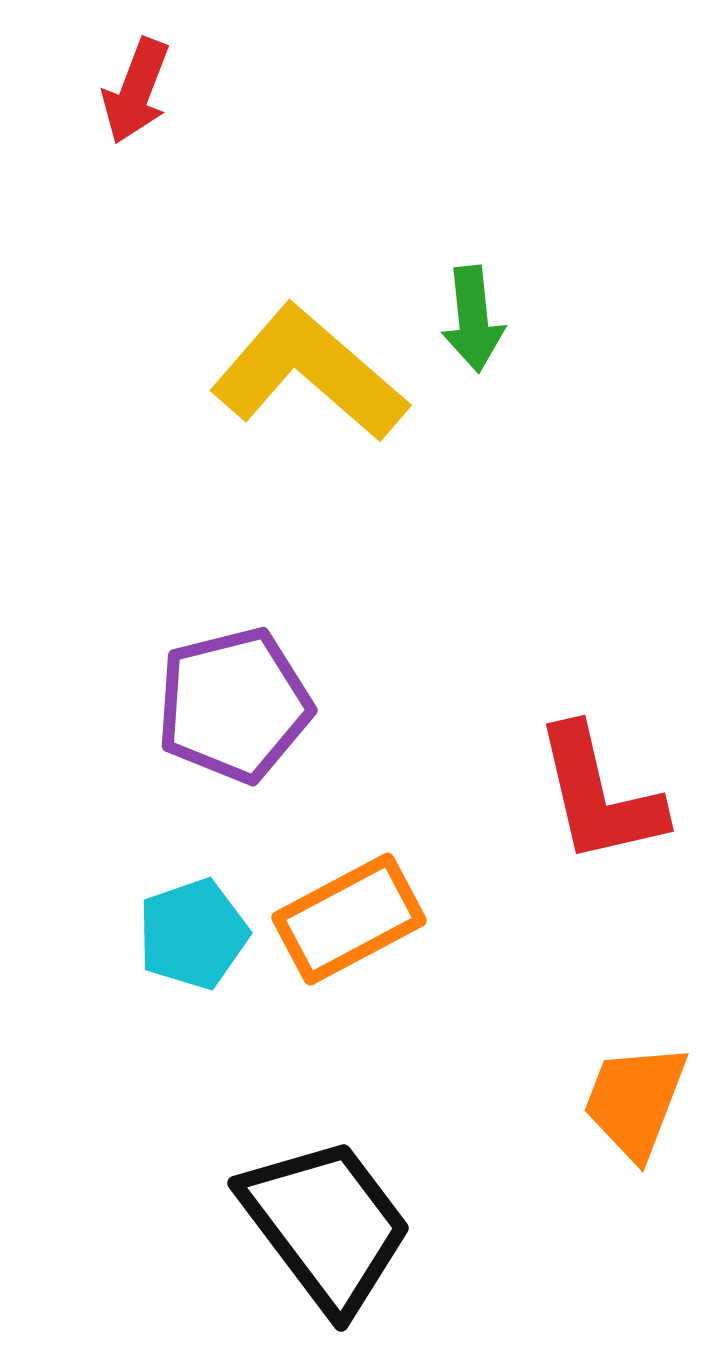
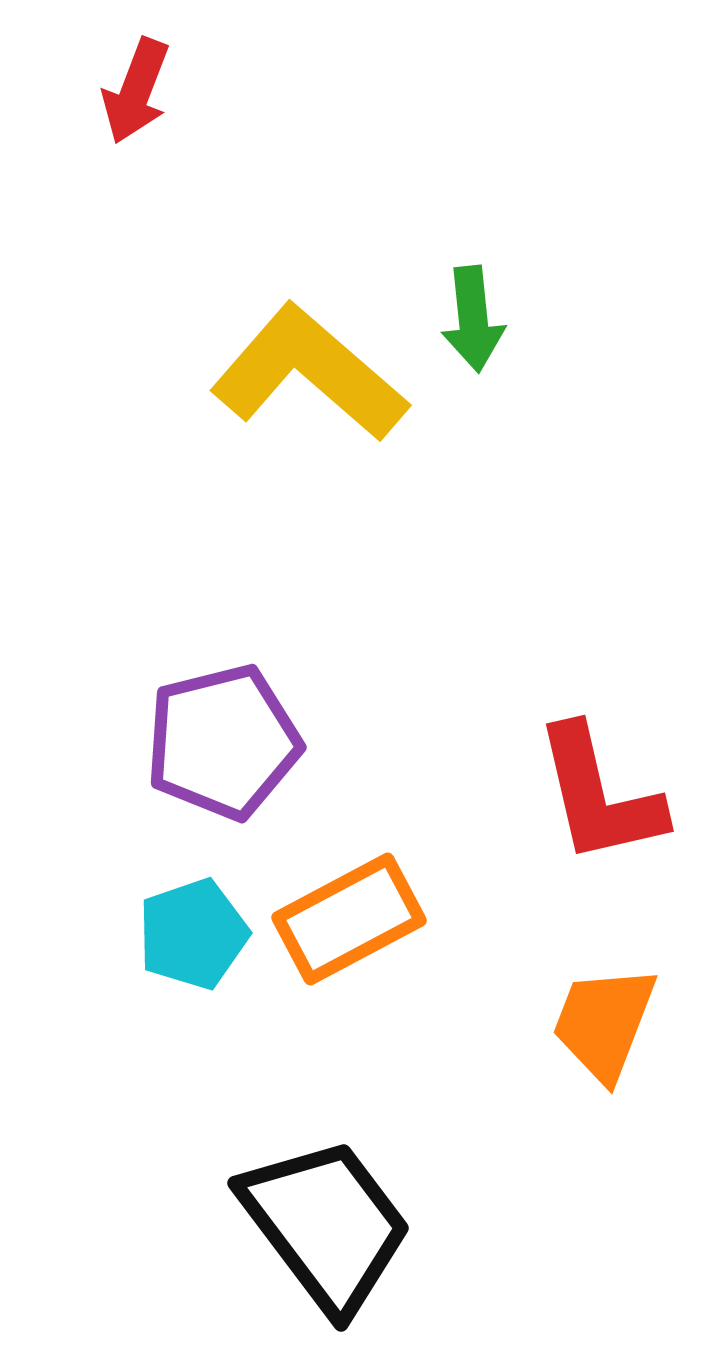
purple pentagon: moved 11 px left, 37 px down
orange trapezoid: moved 31 px left, 78 px up
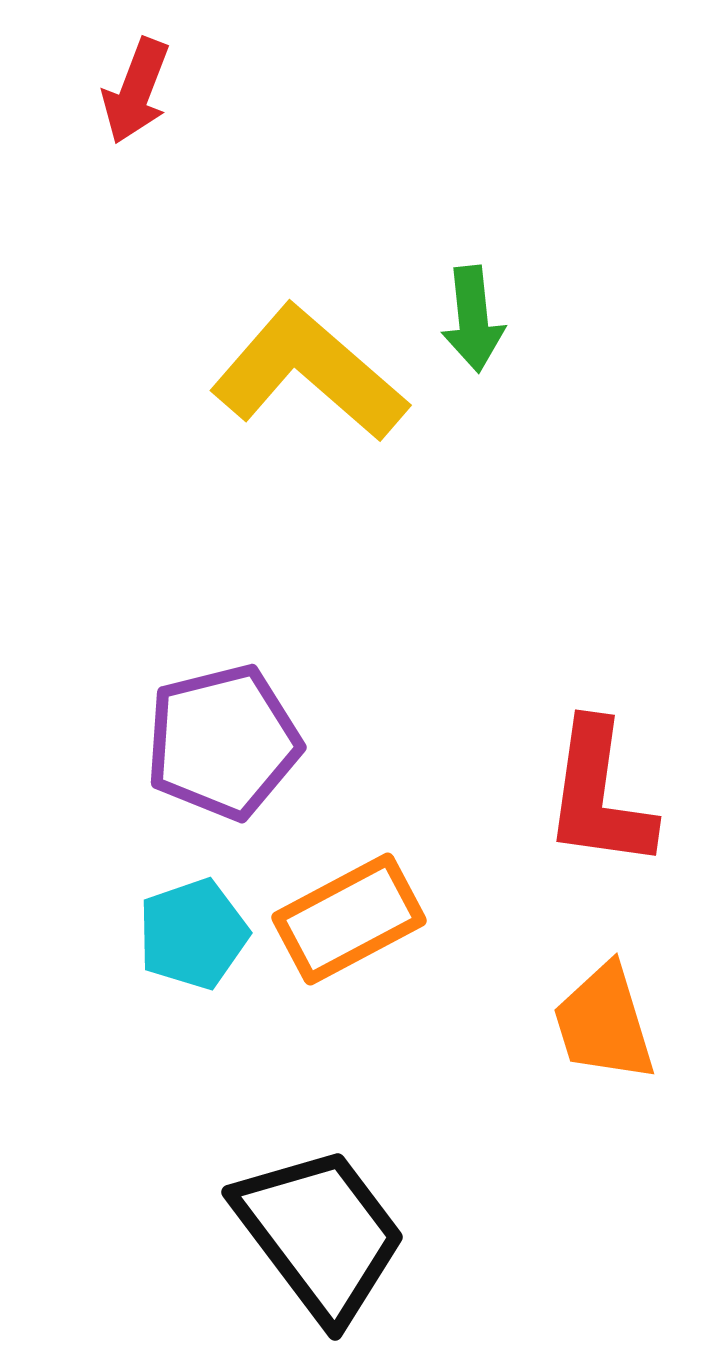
red L-shape: rotated 21 degrees clockwise
orange trapezoid: rotated 38 degrees counterclockwise
black trapezoid: moved 6 px left, 9 px down
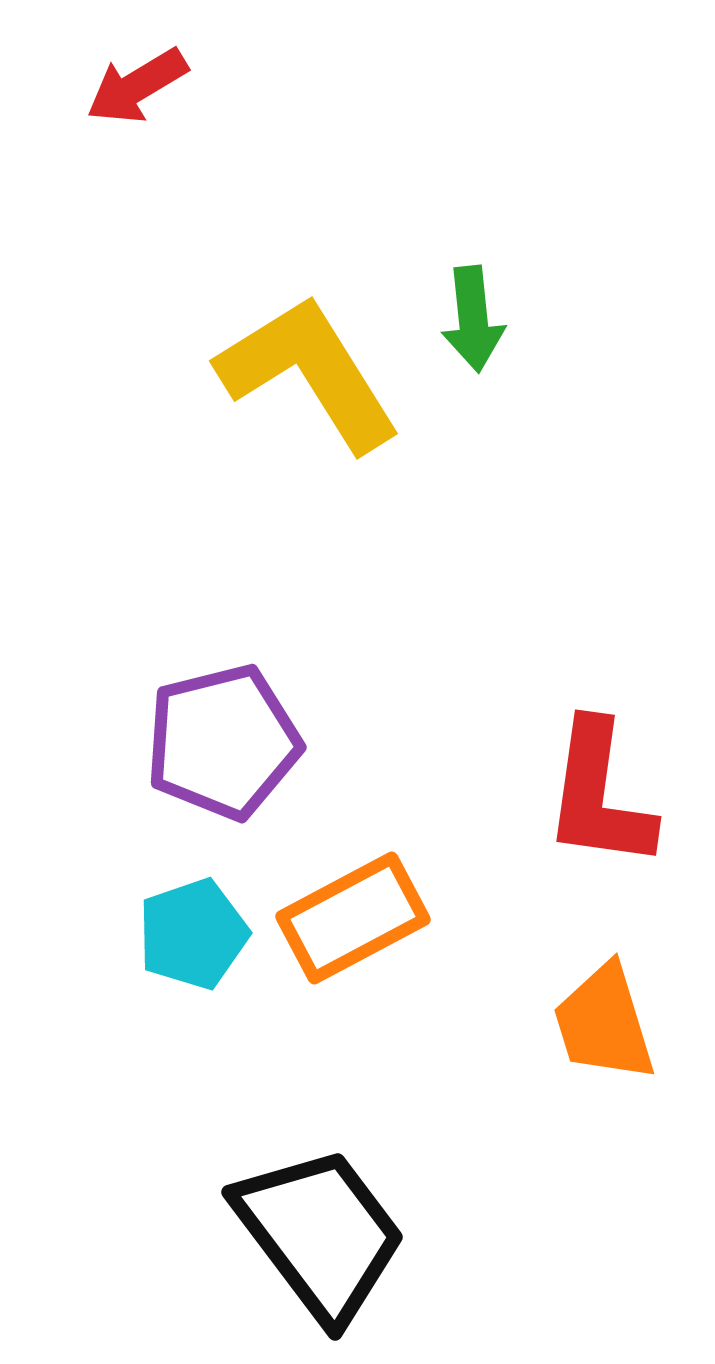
red arrow: moved 1 px right, 5 px up; rotated 38 degrees clockwise
yellow L-shape: rotated 17 degrees clockwise
orange rectangle: moved 4 px right, 1 px up
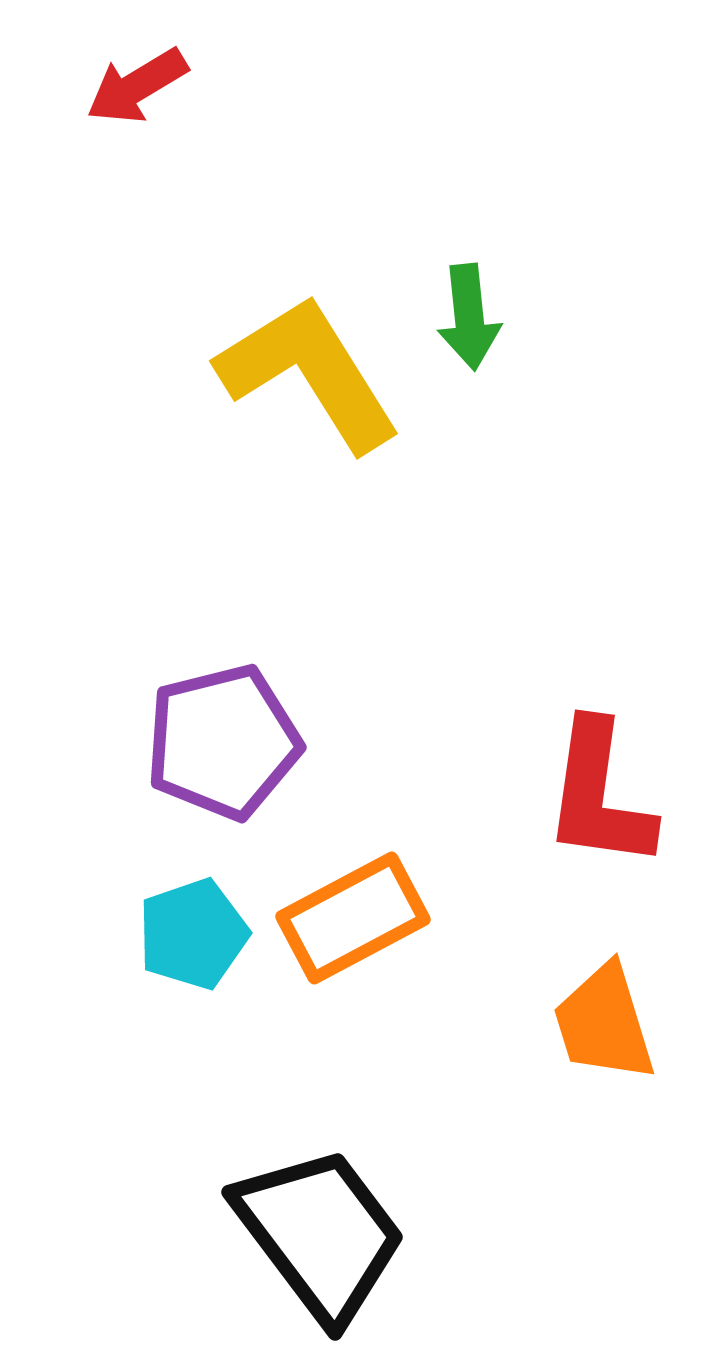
green arrow: moved 4 px left, 2 px up
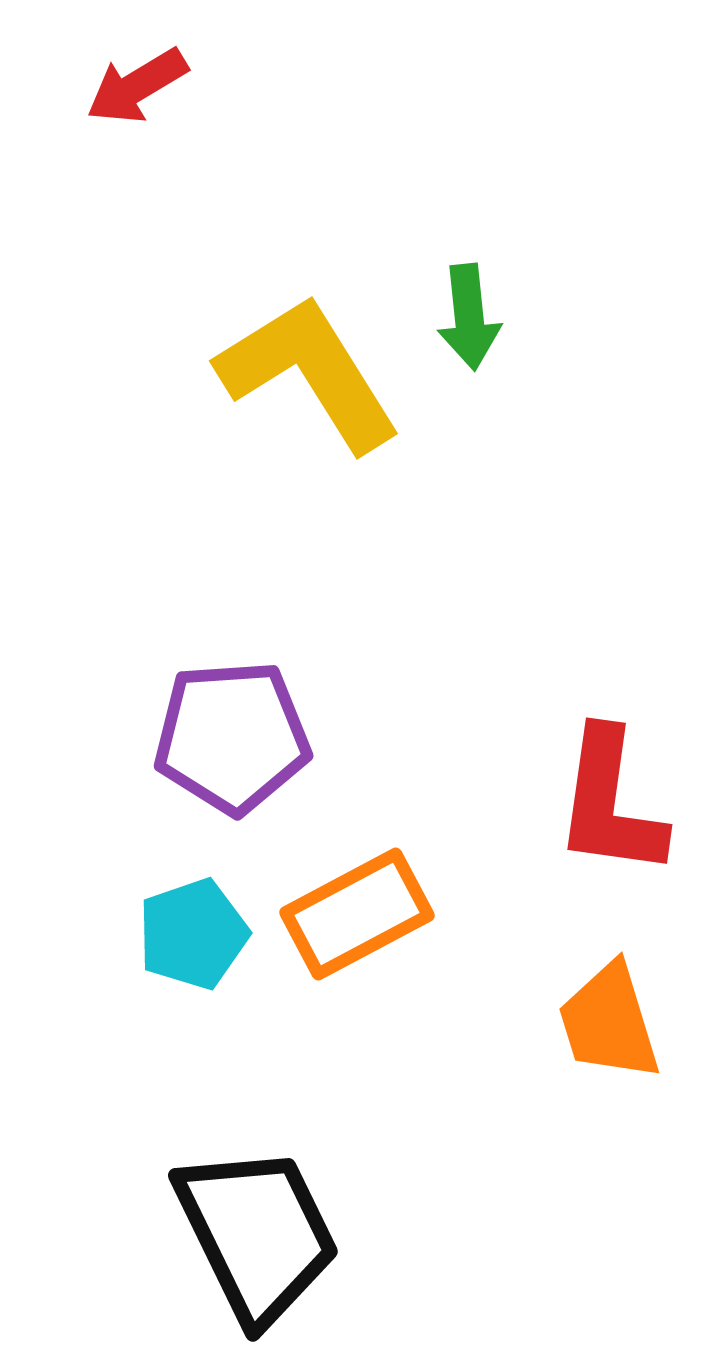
purple pentagon: moved 9 px right, 5 px up; rotated 10 degrees clockwise
red L-shape: moved 11 px right, 8 px down
orange rectangle: moved 4 px right, 4 px up
orange trapezoid: moved 5 px right, 1 px up
black trapezoid: moved 63 px left; rotated 11 degrees clockwise
